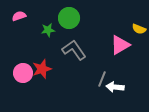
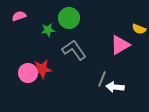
red star: rotated 12 degrees clockwise
pink circle: moved 5 px right
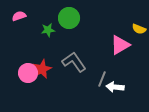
gray L-shape: moved 12 px down
red star: rotated 18 degrees counterclockwise
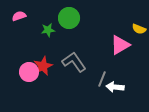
red star: moved 1 px right, 3 px up
pink circle: moved 1 px right, 1 px up
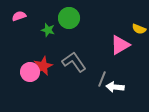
green star: rotated 24 degrees clockwise
pink circle: moved 1 px right
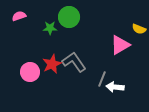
green circle: moved 1 px up
green star: moved 2 px right, 2 px up; rotated 16 degrees counterclockwise
red star: moved 9 px right, 2 px up
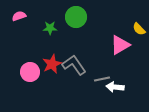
green circle: moved 7 px right
yellow semicircle: rotated 24 degrees clockwise
gray L-shape: moved 3 px down
gray line: rotated 56 degrees clockwise
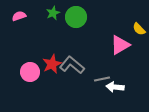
green star: moved 3 px right, 15 px up; rotated 24 degrees counterclockwise
gray L-shape: moved 2 px left; rotated 15 degrees counterclockwise
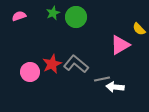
gray L-shape: moved 4 px right, 1 px up
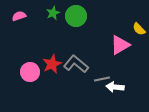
green circle: moved 1 px up
